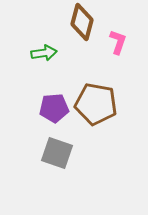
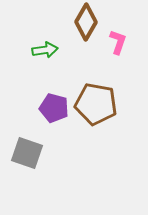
brown diamond: moved 4 px right; rotated 15 degrees clockwise
green arrow: moved 1 px right, 3 px up
purple pentagon: rotated 20 degrees clockwise
gray square: moved 30 px left
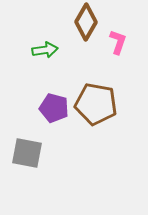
gray square: rotated 8 degrees counterclockwise
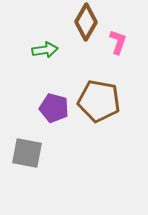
brown pentagon: moved 3 px right, 3 px up
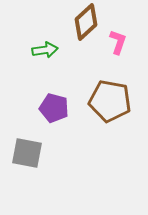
brown diamond: rotated 18 degrees clockwise
brown pentagon: moved 11 px right
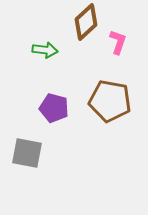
green arrow: rotated 15 degrees clockwise
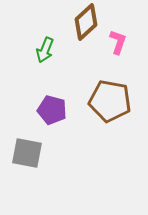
green arrow: rotated 105 degrees clockwise
purple pentagon: moved 2 px left, 2 px down
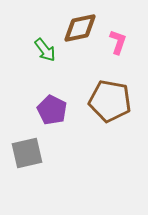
brown diamond: moved 6 px left, 6 px down; rotated 30 degrees clockwise
green arrow: rotated 60 degrees counterclockwise
purple pentagon: rotated 12 degrees clockwise
gray square: rotated 24 degrees counterclockwise
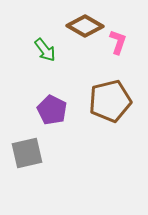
brown diamond: moved 5 px right, 2 px up; rotated 42 degrees clockwise
brown pentagon: rotated 24 degrees counterclockwise
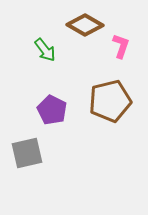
brown diamond: moved 1 px up
pink L-shape: moved 3 px right, 4 px down
